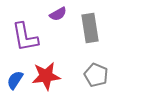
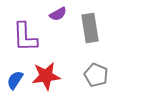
purple L-shape: rotated 8 degrees clockwise
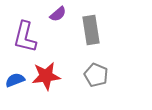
purple semicircle: rotated 12 degrees counterclockwise
gray rectangle: moved 1 px right, 2 px down
purple L-shape: rotated 16 degrees clockwise
blue semicircle: rotated 36 degrees clockwise
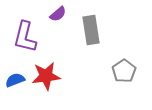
gray pentagon: moved 28 px right, 4 px up; rotated 15 degrees clockwise
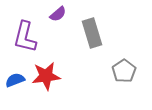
gray rectangle: moved 1 px right, 3 px down; rotated 8 degrees counterclockwise
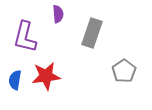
purple semicircle: rotated 54 degrees counterclockwise
gray rectangle: rotated 36 degrees clockwise
blue semicircle: rotated 60 degrees counterclockwise
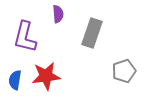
gray pentagon: rotated 15 degrees clockwise
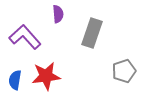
purple L-shape: rotated 124 degrees clockwise
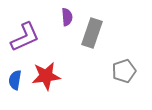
purple semicircle: moved 9 px right, 3 px down
purple L-shape: rotated 108 degrees clockwise
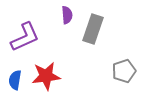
purple semicircle: moved 2 px up
gray rectangle: moved 1 px right, 4 px up
